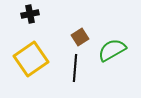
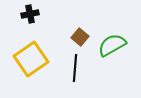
brown square: rotated 18 degrees counterclockwise
green semicircle: moved 5 px up
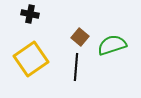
black cross: rotated 24 degrees clockwise
green semicircle: rotated 12 degrees clockwise
black line: moved 1 px right, 1 px up
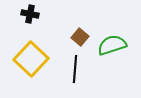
yellow square: rotated 12 degrees counterclockwise
black line: moved 1 px left, 2 px down
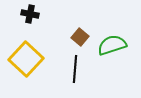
yellow square: moved 5 px left
